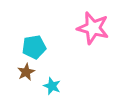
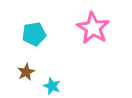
pink star: rotated 16 degrees clockwise
cyan pentagon: moved 13 px up
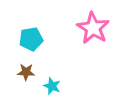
cyan pentagon: moved 3 px left, 5 px down
brown star: rotated 30 degrees clockwise
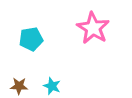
brown star: moved 7 px left, 14 px down
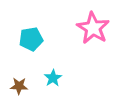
cyan star: moved 1 px right, 8 px up; rotated 18 degrees clockwise
